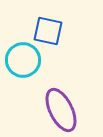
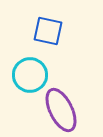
cyan circle: moved 7 px right, 15 px down
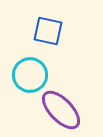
purple ellipse: rotated 18 degrees counterclockwise
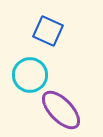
blue square: rotated 12 degrees clockwise
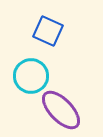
cyan circle: moved 1 px right, 1 px down
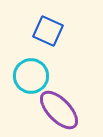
purple ellipse: moved 2 px left
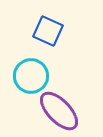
purple ellipse: moved 1 px down
